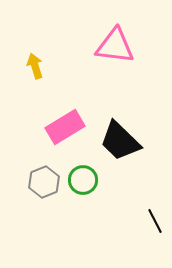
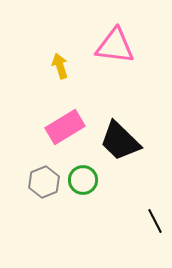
yellow arrow: moved 25 px right
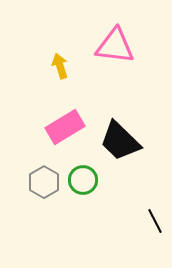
gray hexagon: rotated 8 degrees counterclockwise
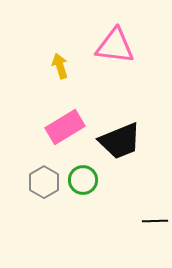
black trapezoid: rotated 66 degrees counterclockwise
black line: rotated 65 degrees counterclockwise
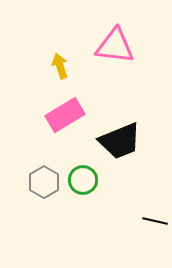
pink rectangle: moved 12 px up
black line: rotated 15 degrees clockwise
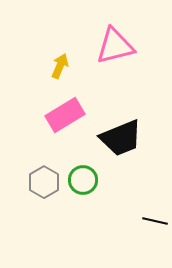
pink triangle: rotated 21 degrees counterclockwise
yellow arrow: rotated 40 degrees clockwise
black trapezoid: moved 1 px right, 3 px up
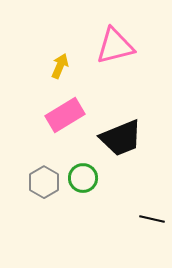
green circle: moved 2 px up
black line: moved 3 px left, 2 px up
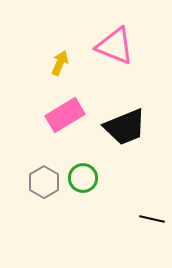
pink triangle: rotated 36 degrees clockwise
yellow arrow: moved 3 px up
black trapezoid: moved 4 px right, 11 px up
